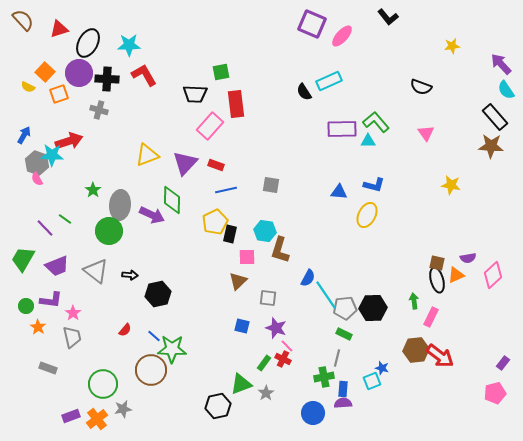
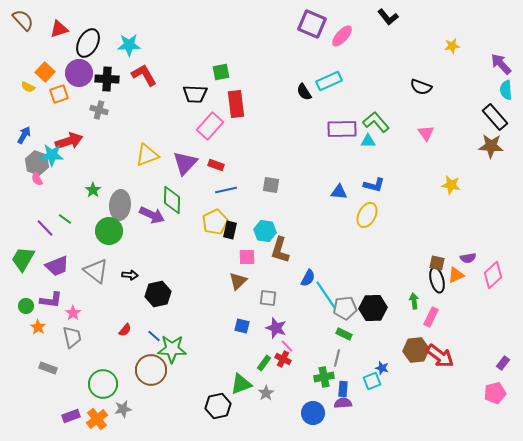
cyan semicircle at (506, 90): rotated 30 degrees clockwise
black rectangle at (230, 234): moved 4 px up
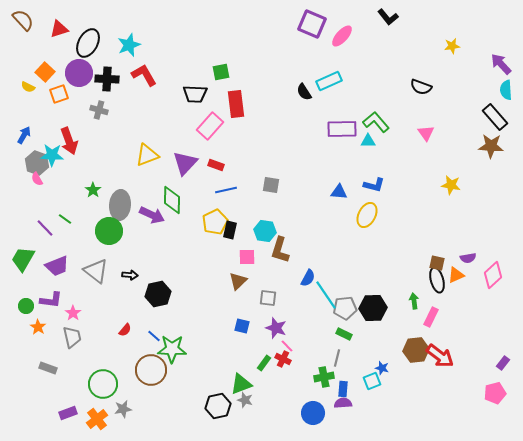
cyan star at (129, 45): rotated 20 degrees counterclockwise
red arrow at (69, 141): rotated 88 degrees clockwise
gray star at (266, 393): moved 21 px left, 7 px down; rotated 21 degrees counterclockwise
purple rectangle at (71, 416): moved 3 px left, 3 px up
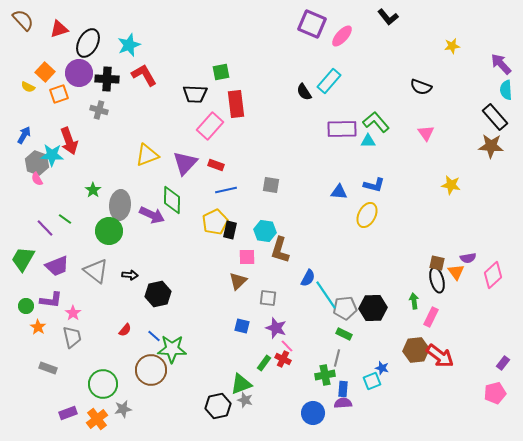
cyan rectangle at (329, 81): rotated 25 degrees counterclockwise
orange triangle at (456, 275): moved 3 px up; rotated 42 degrees counterclockwise
green cross at (324, 377): moved 1 px right, 2 px up
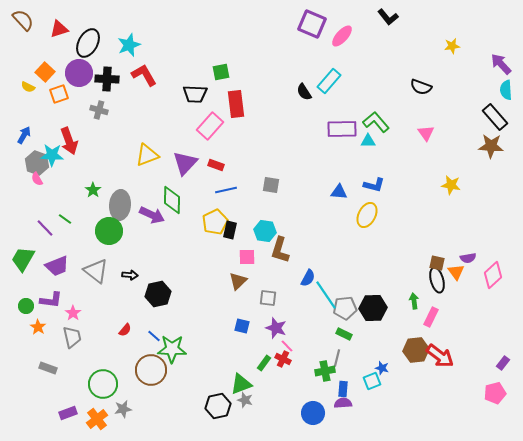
green cross at (325, 375): moved 4 px up
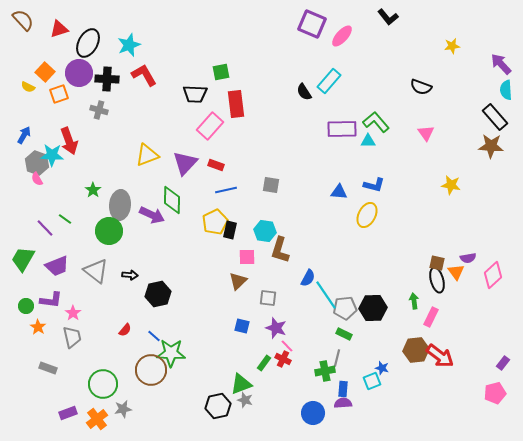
green star at (172, 349): moved 1 px left, 4 px down
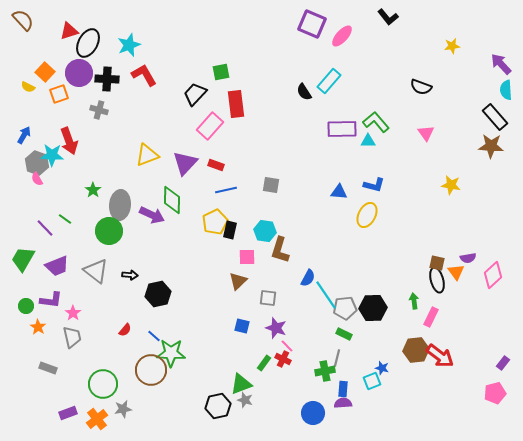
red triangle at (59, 29): moved 10 px right, 2 px down
black trapezoid at (195, 94): rotated 130 degrees clockwise
